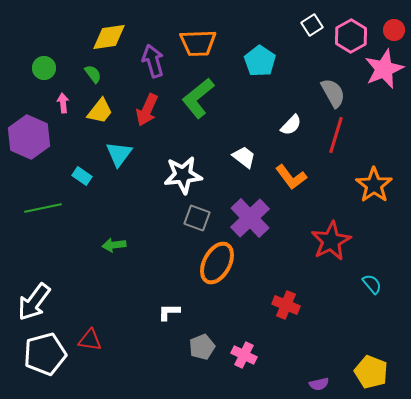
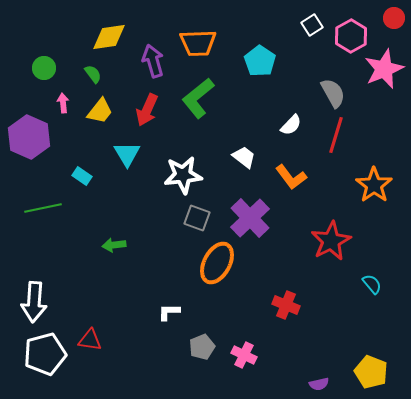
red circle: moved 12 px up
cyan triangle: moved 8 px right; rotated 8 degrees counterclockwise
white arrow: rotated 33 degrees counterclockwise
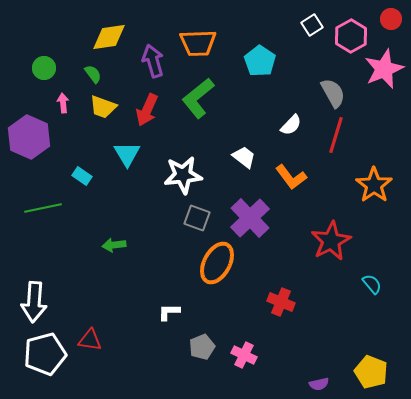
red circle: moved 3 px left, 1 px down
yellow trapezoid: moved 3 px right, 4 px up; rotated 72 degrees clockwise
red cross: moved 5 px left, 3 px up
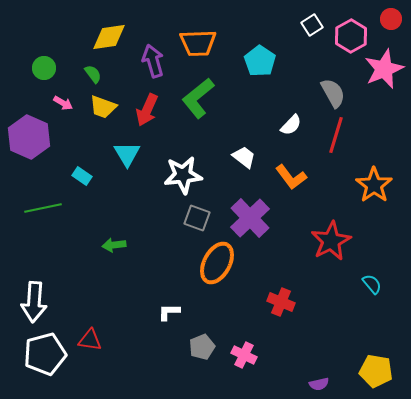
pink arrow: rotated 126 degrees clockwise
yellow pentagon: moved 5 px right, 1 px up; rotated 12 degrees counterclockwise
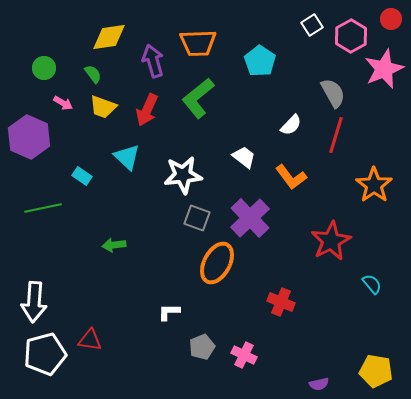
cyan triangle: moved 3 px down; rotated 16 degrees counterclockwise
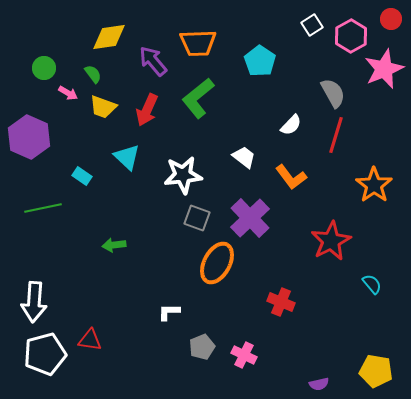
purple arrow: rotated 24 degrees counterclockwise
pink arrow: moved 5 px right, 10 px up
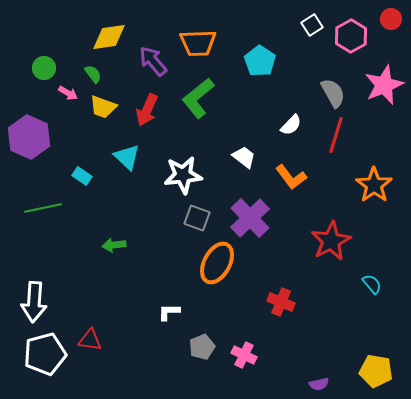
pink star: moved 16 px down
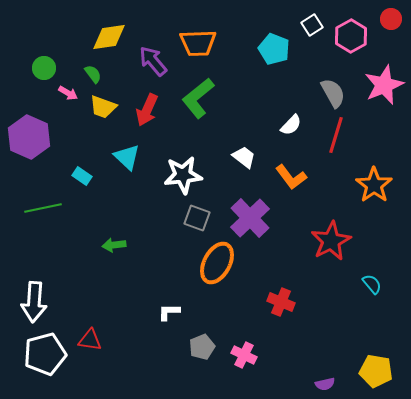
cyan pentagon: moved 14 px right, 12 px up; rotated 12 degrees counterclockwise
purple semicircle: moved 6 px right
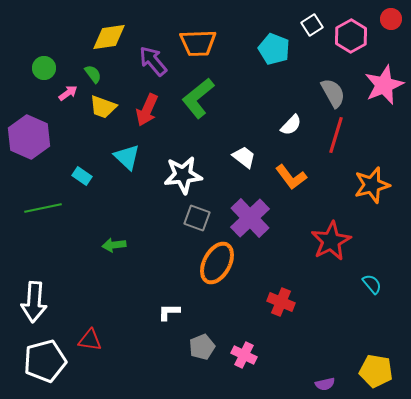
pink arrow: rotated 66 degrees counterclockwise
orange star: moved 2 px left; rotated 21 degrees clockwise
white pentagon: moved 7 px down
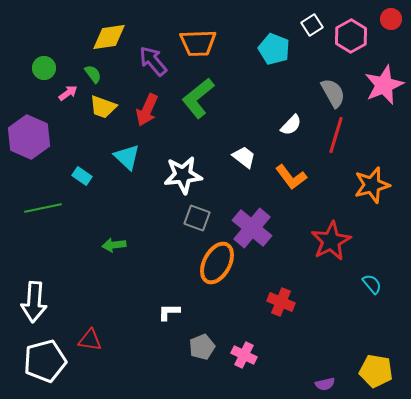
purple cross: moved 2 px right, 10 px down; rotated 6 degrees counterclockwise
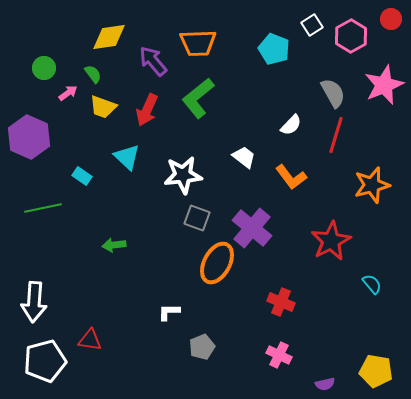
pink cross: moved 35 px right
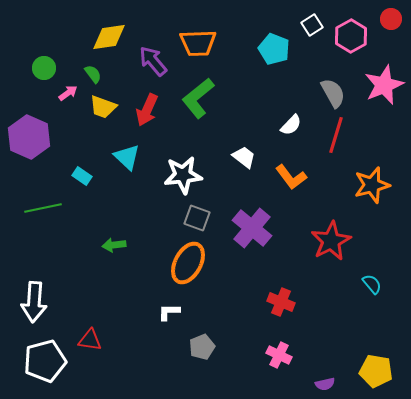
orange ellipse: moved 29 px left
